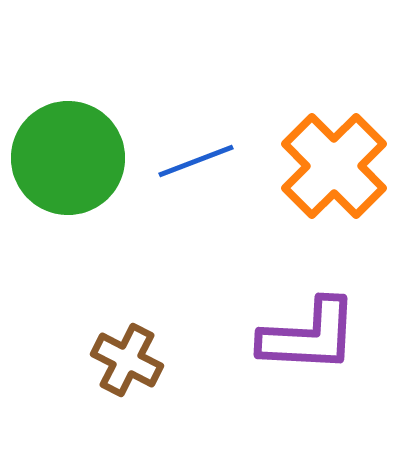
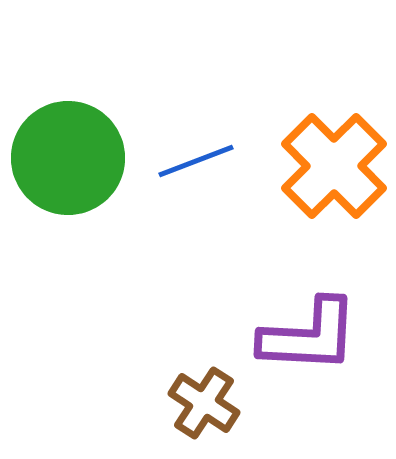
brown cross: moved 77 px right, 43 px down; rotated 6 degrees clockwise
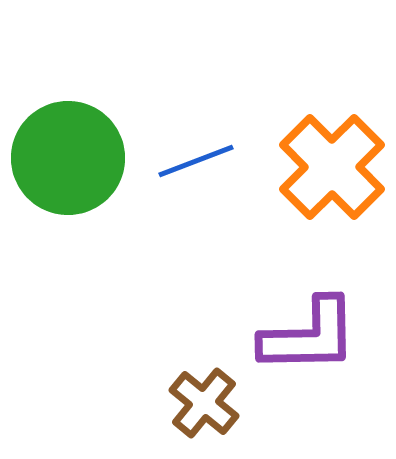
orange cross: moved 2 px left, 1 px down
purple L-shape: rotated 4 degrees counterclockwise
brown cross: rotated 6 degrees clockwise
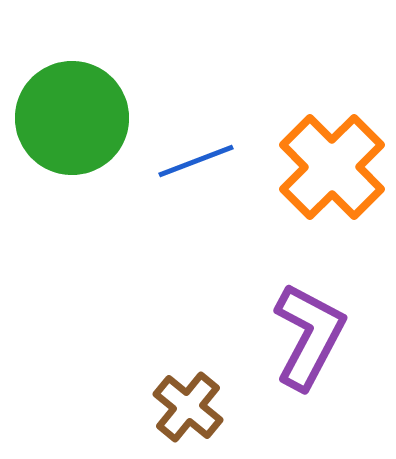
green circle: moved 4 px right, 40 px up
purple L-shape: rotated 61 degrees counterclockwise
brown cross: moved 16 px left, 4 px down
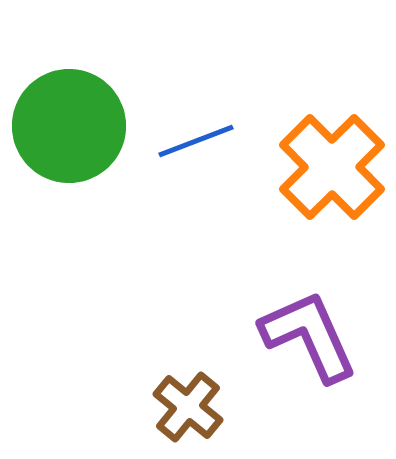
green circle: moved 3 px left, 8 px down
blue line: moved 20 px up
purple L-shape: rotated 52 degrees counterclockwise
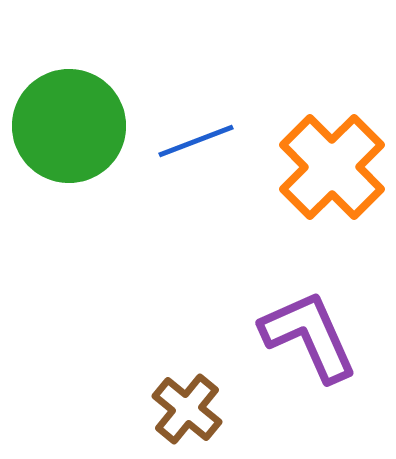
brown cross: moved 1 px left, 2 px down
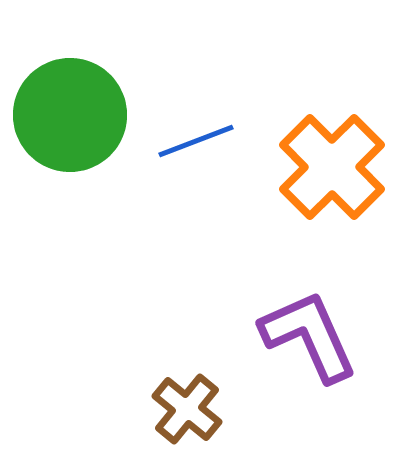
green circle: moved 1 px right, 11 px up
